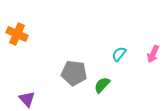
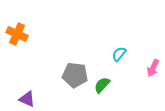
pink arrow: moved 14 px down
gray pentagon: moved 1 px right, 2 px down
purple triangle: rotated 24 degrees counterclockwise
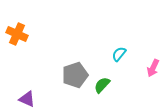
gray pentagon: rotated 25 degrees counterclockwise
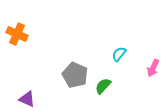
gray pentagon: rotated 30 degrees counterclockwise
green semicircle: moved 1 px right, 1 px down
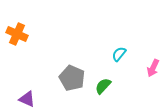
gray pentagon: moved 3 px left, 3 px down
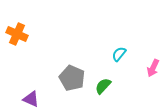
purple triangle: moved 4 px right
